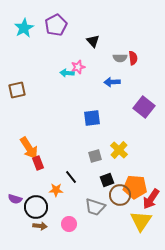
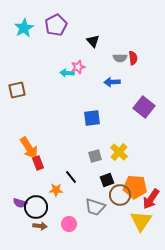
yellow cross: moved 2 px down
purple semicircle: moved 5 px right, 4 px down
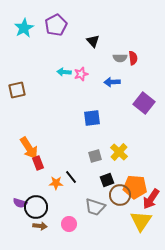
pink star: moved 3 px right, 7 px down
cyan arrow: moved 3 px left, 1 px up
purple square: moved 4 px up
orange star: moved 7 px up
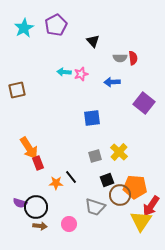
red arrow: moved 7 px down
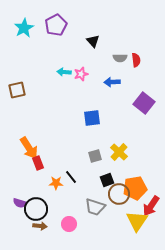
red semicircle: moved 3 px right, 2 px down
orange pentagon: moved 1 px down; rotated 15 degrees counterclockwise
brown circle: moved 1 px left, 1 px up
black circle: moved 2 px down
yellow triangle: moved 4 px left
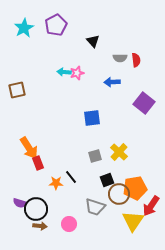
pink star: moved 4 px left, 1 px up
yellow triangle: moved 4 px left
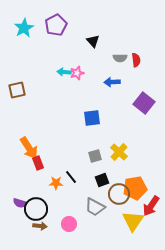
black square: moved 5 px left
gray trapezoid: rotated 10 degrees clockwise
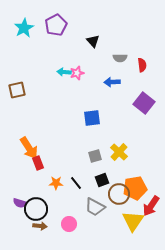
red semicircle: moved 6 px right, 5 px down
black line: moved 5 px right, 6 px down
